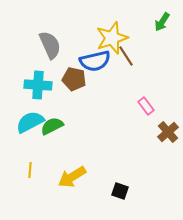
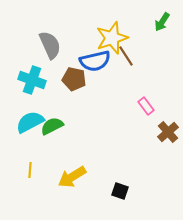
cyan cross: moved 6 px left, 5 px up; rotated 16 degrees clockwise
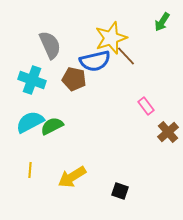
yellow star: moved 1 px left
brown line: rotated 10 degrees counterclockwise
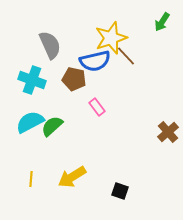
pink rectangle: moved 49 px left, 1 px down
green semicircle: rotated 15 degrees counterclockwise
yellow line: moved 1 px right, 9 px down
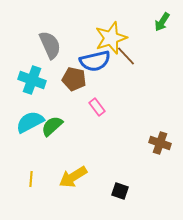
brown cross: moved 8 px left, 11 px down; rotated 30 degrees counterclockwise
yellow arrow: moved 1 px right
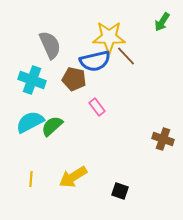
yellow star: moved 2 px left, 1 px up; rotated 20 degrees clockwise
brown cross: moved 3 px right, 4 px up
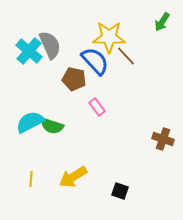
blue semicircle: rotated 120 degrees counterclockwise
cyan cross: moved 3 px left, 29 px up; rotated 20 degrees clockwise
green semicircle: rotated 120 degrees counterclockwise
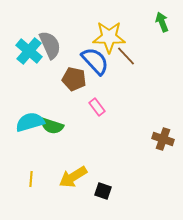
green arrow: rotated 126 degrees clockwise
cyan semicircle: rotated 12 degrees clockwise
black square: moved 17 px left
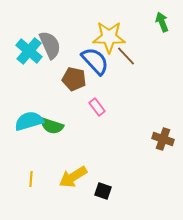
cyan semicircle: moved 1 px left, 1 px up
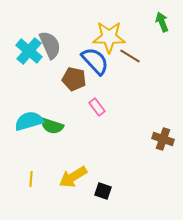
brown line: moved 4 px right; rotated 15 degrees counterclockwise
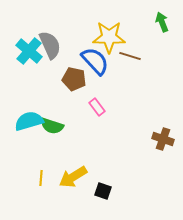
brown line: rotated 15 degrees counterclockwise
yellow line: moved 10 px right, 1 px up
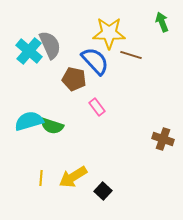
yellow star: moved 4 px up
brown line: moved 1 px right, 1 px up
black square: rotated 24 degrees clockwise
